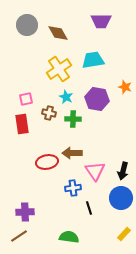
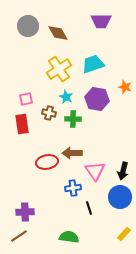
gray circle: moved 1 px right, 1 px down
cyan trapezoid: moved 4 px down; rotated 10 degrees counterclockwise
blue circle: moved 1 px left, 1 px up
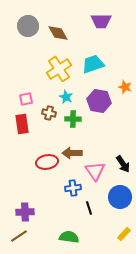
purple hexagon: moved 2 px right, 2 px down
black arrow: moved 7 px up; rotated 48 degrees counterclockwise
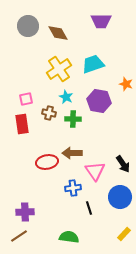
orange star: moved 1 px right, 3 px up
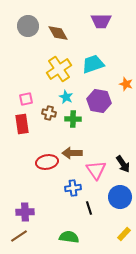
pink triangle: moved 1 px right, 1 px up
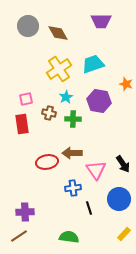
cyan star: rotated 16 degrees clockwise
blue circle: moved 1 px left, 2 px down
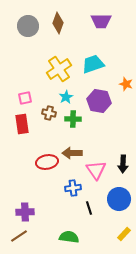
brown diamond: moved 10 px up; rotated 50 degrees clockwise
pink square: moved 1 px left, 1 px up
black arrow: rotated 36 degrees clockwise
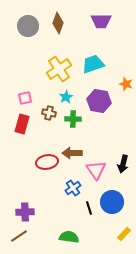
red rectangle: rotated 24 degrees clockwise
black arrow: rotated 12 degrees clockwise
blue cross: rotated 28 degrees counterclockwise
blue circle: moved 7 px left, 3 px down
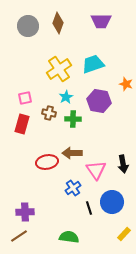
black arrow: rotated 24 degrees counterclockwise
